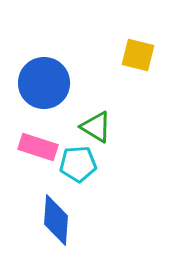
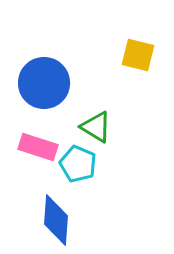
cyan pentagon: rotated 27 degrees clockwise
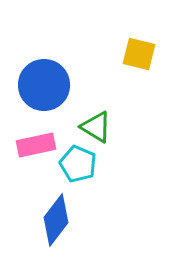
yellow square: moved 1 px right, 1 px up
blue circle: moved 2 px down
pink rectangle: moved 2 px left, 2 px up; rotated 30 degrees counterclockwise
blue diamond: rotated 33 degrees clockwise
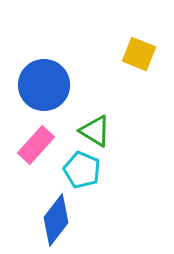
yellow square: rotated 8 degrees clockwise
green triangle: moved 1 px left, 4 px down
pink rectangle: rotated 36 degrees counterclockwise
cyan pentagon: moved 4 px right, 6 px down
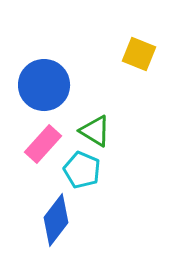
pink rectangle: moved 7 px right, 1 px up
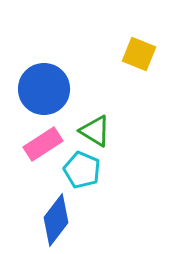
blue circle: moved 4 px down
pink rectangle: rotated 15 degrees clockwise
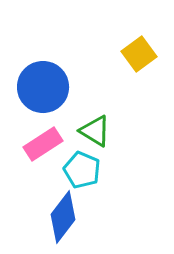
yellow square: rotated 32 degrees clockwise
blue circle: moved 1 px left, 2 px up
blue diamond: moved 7 px right, 3 px up
